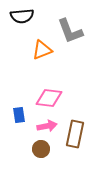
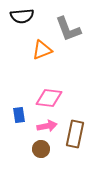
gray L-shape: moved 2 px left, 2 px up
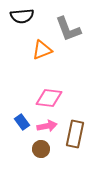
blue rectangle: moved 3 px right, 7 px down; rotated 28 degrees counterclockwise
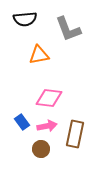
black semicircle: moved 3 px right, 3 px down
orange triangle: moved 3 px left, 5 px down; rotated 10 degrees clockwise
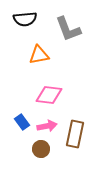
pink diamond: moved 3 px up
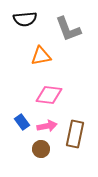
orange triangle: moved 2 px right, 1 px down
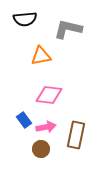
gray L-shape: rotated 124 degrees clockwise
blue rectangle: moved 2 px right, 2 px up
pink arrow: moved 1 px left, 1 px down
brown rectangle: moved 1 px right, 1 px down
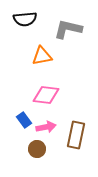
orange triangle: moved 1 px right
pink diamond: moved 3 px left
brown circle: moved 4 px left
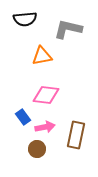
blue rectangle: moved 1 px left, 3 px up
pink arrow: moved 1 px left
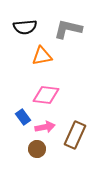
black semicircle: moved 8 px down
brown rectangle: moved 1 px left; rotated 12 degrees clockwise
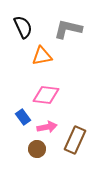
black semicircle: moved 2 px left; rotated 110 degrees counterclockwise
pink arrow: moved 2 px right
brown rectangle: moved 5 px down
